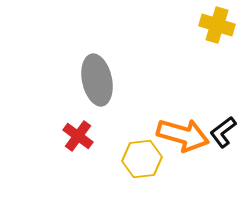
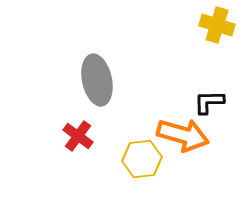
black L-shape: moved 14 px left, 30 px up; rotated 36 degrees clockwise
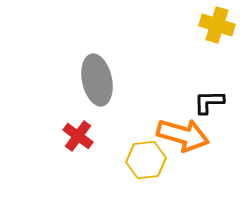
yellow hexagon: moved 4 px right, 1 px down
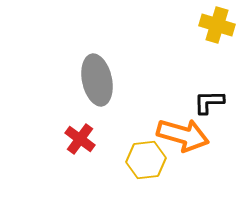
red cross: moved 2 px right, 3 px down
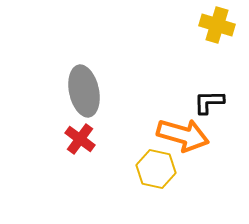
gray ellipse: moved 13 px left, 11 px down
yellow hexagon: moved 10 px right, 9 px down; rotated 18 degrees clockwise
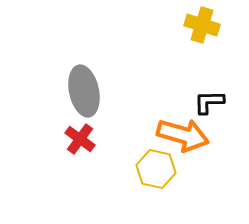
yellow cross: moved 15 px left
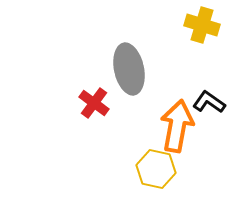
gray ellipse: moved 45 px right, 22 px up
black L-shape: rotated 36 degrees clockwise
orange arrow: moved 6 px left, 9 px up; rotated 96 degrees counterclockwise
red cross: moved 14 px right, 36 px up
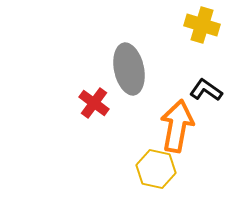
black L-shape: moved 3 px left, 12 px up
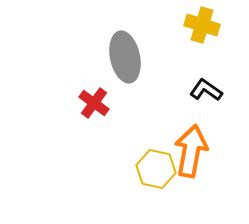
gray ellipse: moved 4 px left, 12 px up
orange arrow: moved 14 px right, 25 px down
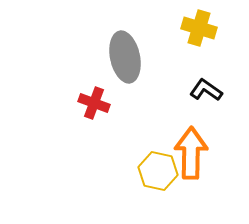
yellow cross: moved 3 px left, 3 px down
red cross: rotated 16 degrees counterclockwise
orange arrow: moved 2 px down; rotated 9 degrees counterclockwise
yellow hexagon: moved 2 px right, 2 px down
